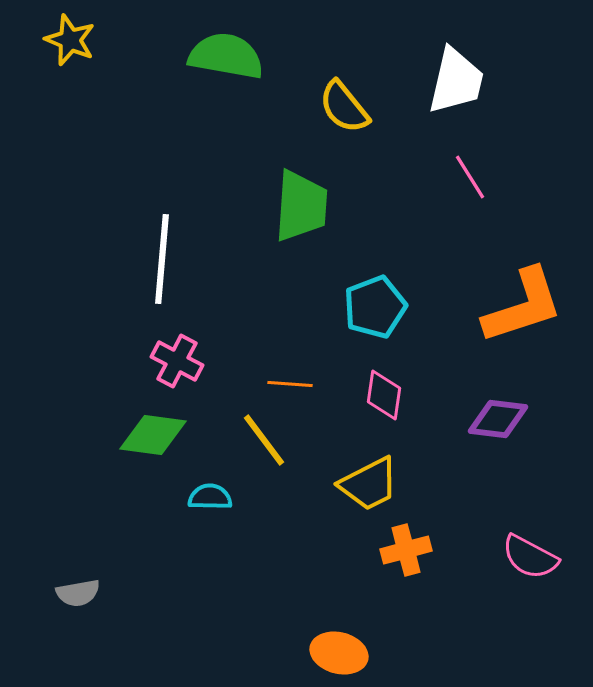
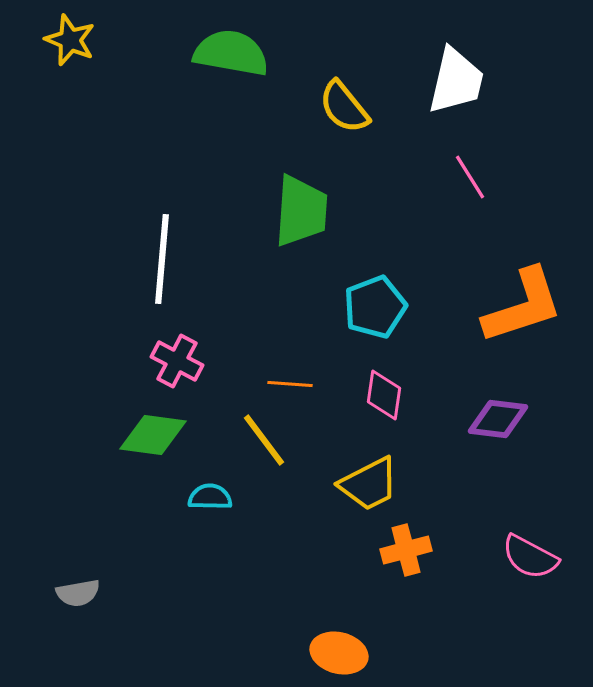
green semicircle: moved 5 px right, 3 px up
green trapezoid: moved 5 px down
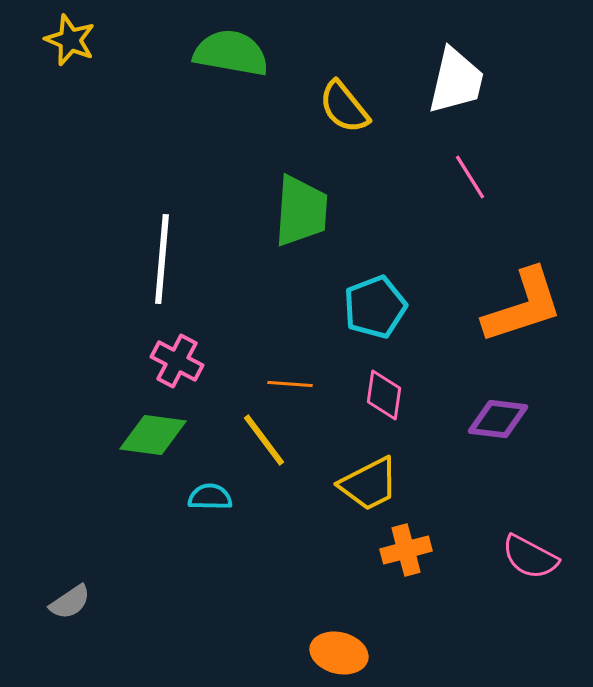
gray semicircle: moved 8 px left, 9 px down; rotated 24 degrees counterclockwise
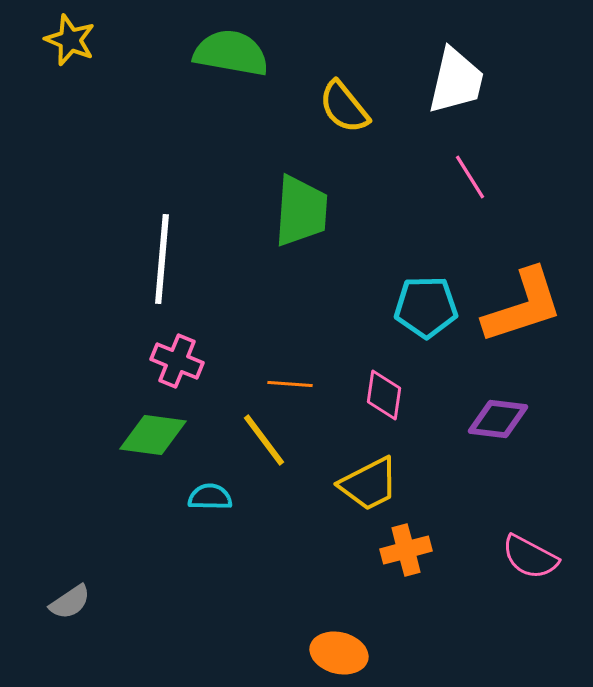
cyan pentagon: moved 51 px right; rotated 20 degrees clockwise
pink cross: rotated 6 degrees counterclockwise
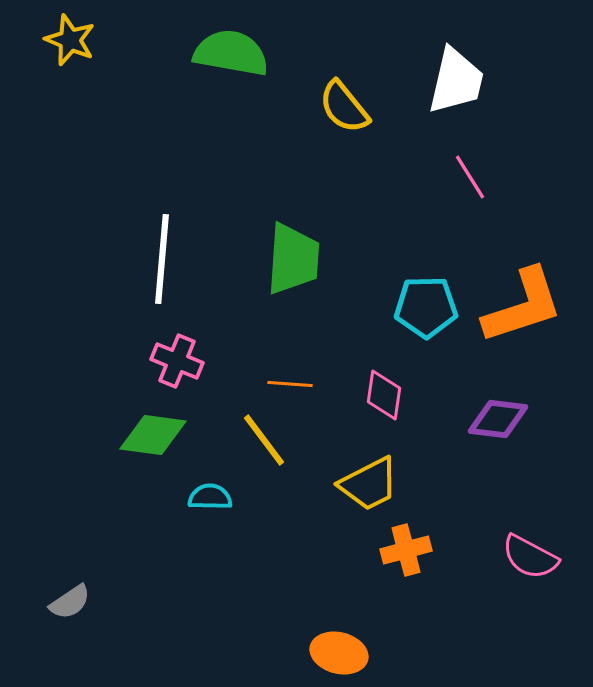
green trapezoid: moved 8 px left, 48 px down
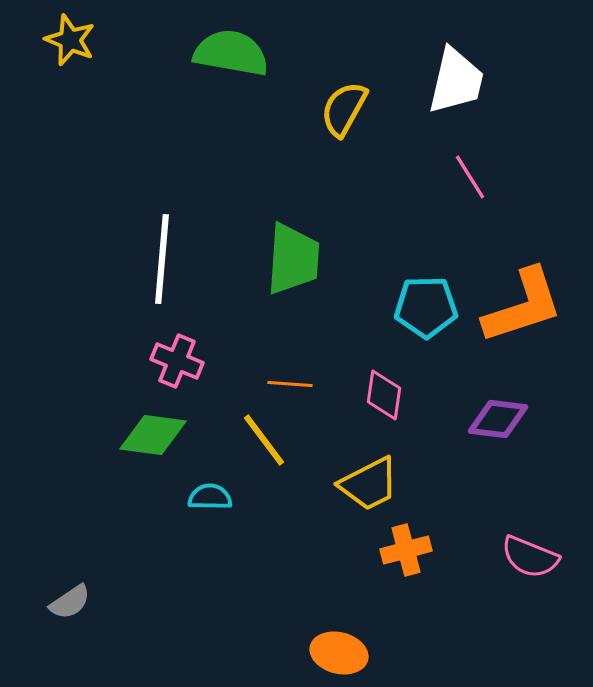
yellow semicircle: moved 2 px down; rotated 68 degrees clockwise
pink semicircle: rotated 6 degrees counterclockwise
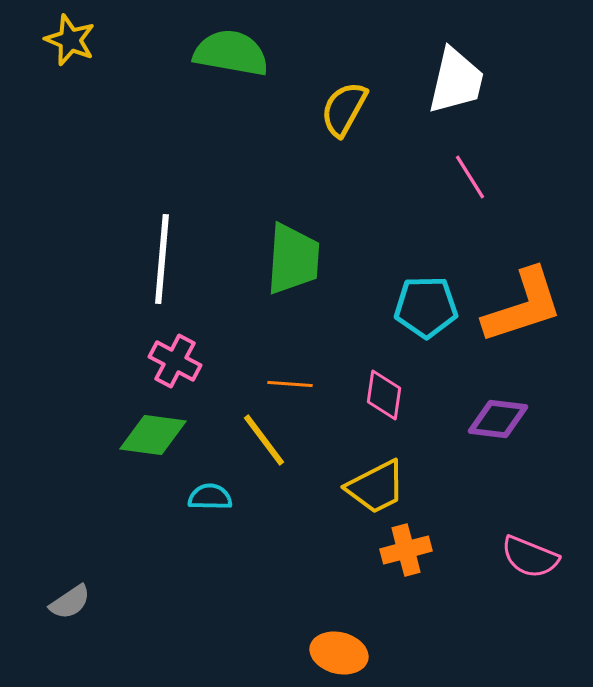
pink cross: moved 2 px left; rotated 6 degrees clockwise
yellow trapezoid: moved 7 px right, 3 px down
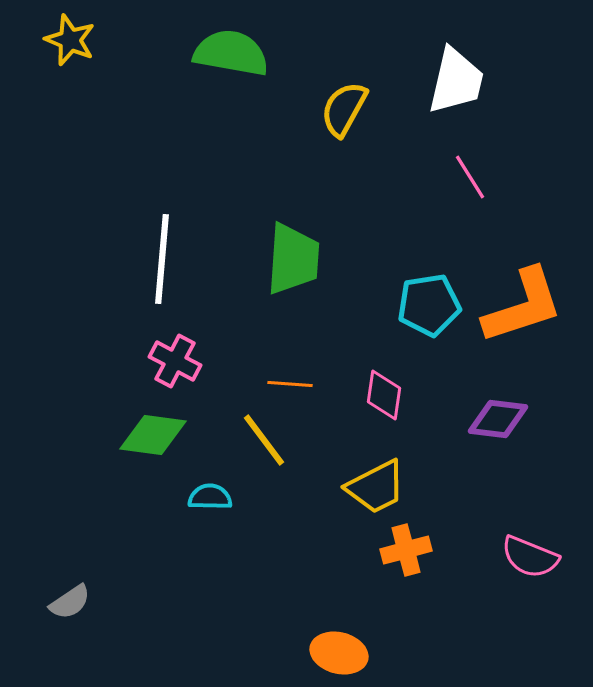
cyan pentagon: moved 3 px right, 2 px up; rotated 8 degrees counterclockwise
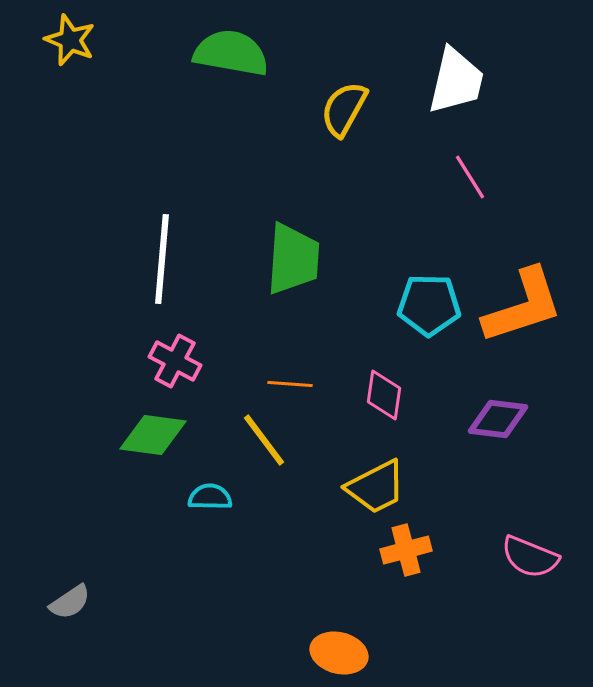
cyan pentagon: rotated 10 degrees clockwise
